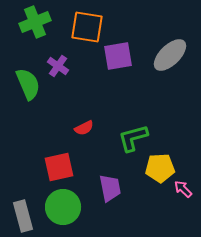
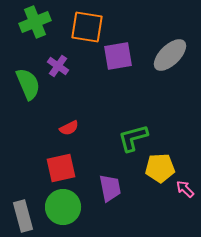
red semicircle: moved 15 px left
red square: moved 2 px right, 1 px down
pink arrow: moved 2 px right
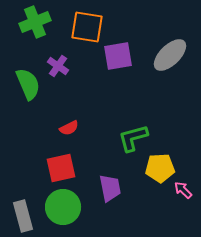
pink arrow: moved 2 px left, 1 px down
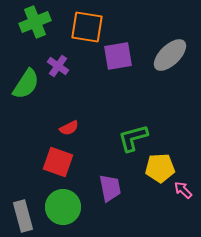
green semicircle: moved 2 px left; rotated 56 degrees clockwise
red square: moved 3 px left, 6 px up; rotated 32 degrees clockwise
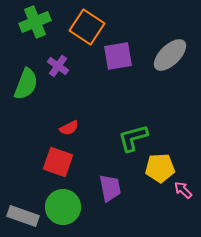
orange square: rotated 24 degrees clockwise
green semicircle: rotated 12 degrees counterclockwise
gray rectangle: rotated 56 degrees counterclockwise
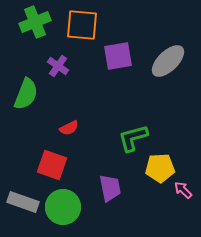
orange square: moved 5 px left, 2 px up; rotated 28 degrees counterclockwise
gray ellipse: moved 2 px left, 6 px down
green semicircle: moved 10 px down
red square: moved 6 px left, 3 px down
gray rectangle: moved 14 px up
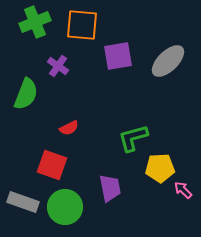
green circle: moved 2 px right
